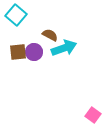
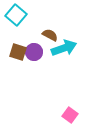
brown square: rotated 24 degrees clockwise
pink square: moved 23 px left
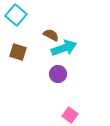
brown semicircle: moved 1 px right
purple circle: moved 24 px right, 22 px down
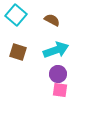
brown semicircle: moved 1 px right, 15 px up
cyan arrow: moved 8 px left, 2 px down
pink square: moved 10 px left, 25 px up; rotated 28 degrees counterclockwise
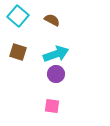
cyan square: moved 2 px right, 1 px down
cyan arrow: moved 4 px down
purple circle: moved 2 px left
pink square: moved 8 px left, 16 px down
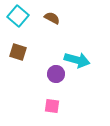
brown semicircle: moved 2 px up
cyan arrow: moved 21 px right, 6 px down; rotated 35 degrees clockwise
